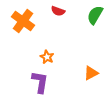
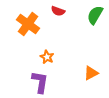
orange cross: moved 5 px right, 3 px down
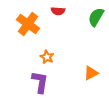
red semicircle: rotated 16 degrees counterclockwise
green semicircle: moved 1 px right, 2 px down
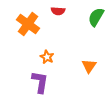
orange triangle: moved 2 px left, 7 px up; rotated 28 degrees counterclockwise
